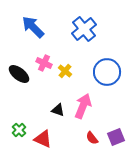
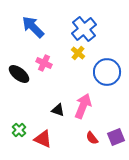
yellow cross: moved 13 px right, 18 px up
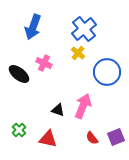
blue arrow: rotated 115 degrees counterclockwise
red triangle: moved 5 px right; rotated 12 degrees counterclockwise
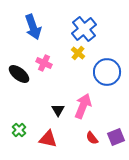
blue arrow: rotated 40 degrees counterclockwise
black triangle: rotated 40 degrees clockwise
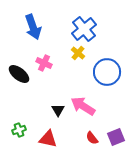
pink arrow: rotated 80 degrees counterclockwise
green cross: rotated 24 degrees clockwise
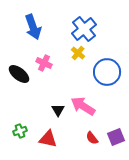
green cross: moved 1 px right, 1 px down
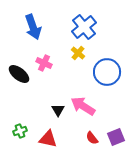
blue cross: moved 2 px up
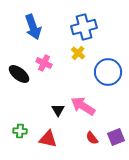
blue cross: rotated 25 degrees clockwise
blue circle: moved 1 px right
green cross: rotated 24 degrees clockwise
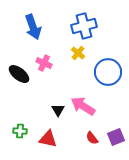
blue cross: moved 1 px up
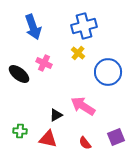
black triangle: moved 2 px left, 5 px down; rotated 32 degrees clockwise
red semicircle: moved 7 px left, 5 px down
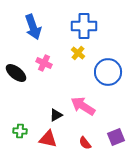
blue cross: rotated 15 degrees clockwise
black ellipse: moved 3 px left, 1 px up
